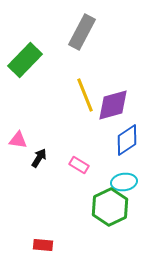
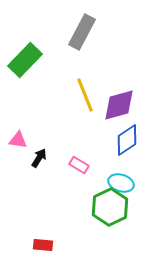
purple diamond: moved 6 px right
cyan ellipse: moved 3 px left, 1 px down; rotated 25 degrees clockwise
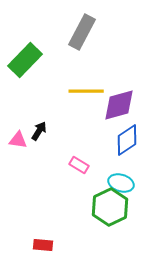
yellow line: moved 1 px right, 4 px up; rotated 68 degrees counterclockwise
black arrow: moved 27 px up
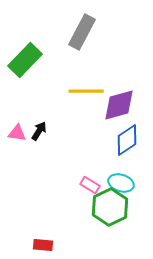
pink triangle: moved 1 px left, 7 px up
pink rectangle: moved 11 px right, 20 px down
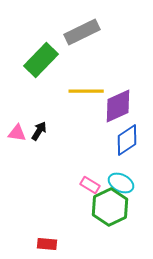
gray rectangle: rotated 36 degrees clockwise
green rectangle: moved 16 px right
purple diamond: moved 1 px left, 1 px down; rotated 9 degrees counterclockwise
cyan ellipse: rotated 10 degrees clockwise
red rectangle: moved 4 px right, 1 px up
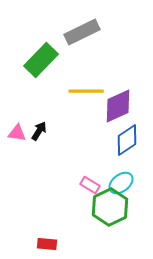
cyan ellipse: rotated 65 degrees counterclockwise
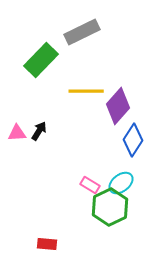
purple diamond: rotated 24 degrees counterclockwise
pink triangle: rotated 12 degrees counterclockwise
blue diamond: moved 6 px right; rotated 24 degrees counterclockwise
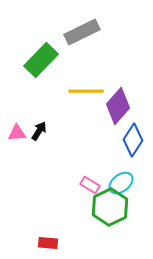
red rectangle: moved 1 px right, 1 px up
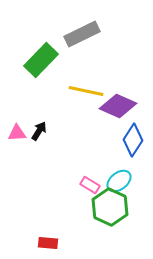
gray rectangle: moved 2 px down
yellow line: rotated 12 degrees clockwise
purple diamond: rotated 72 degrees clockwise
cyan ellipse: moved 2 px left, 2 px up
green hexagon: rotated 9 degrees counterclockwise
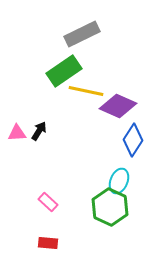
green rectangle: moved 23 px right, 11 px down; rotated 12 degrees clockwise
cyan ellipse: rotated 30 degrees counterclockwise
pink rectangle: moved 42 px left, 17 px down; rotated 12 degrees clockwise
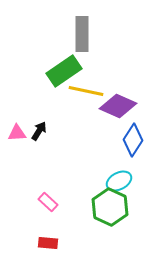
gray rectangle: rotated 64 degrees counterclockwise
cyan ellipse: rotated 40 degrees clockwise
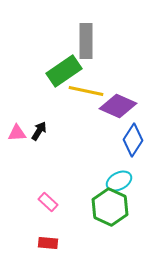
gray rectangle: moved 4 px right, 7 px down
